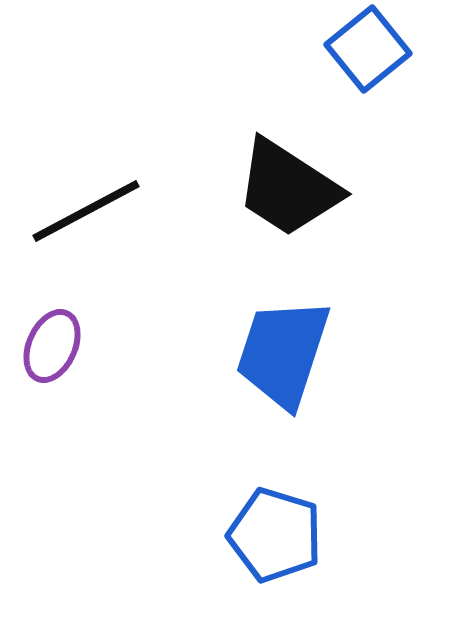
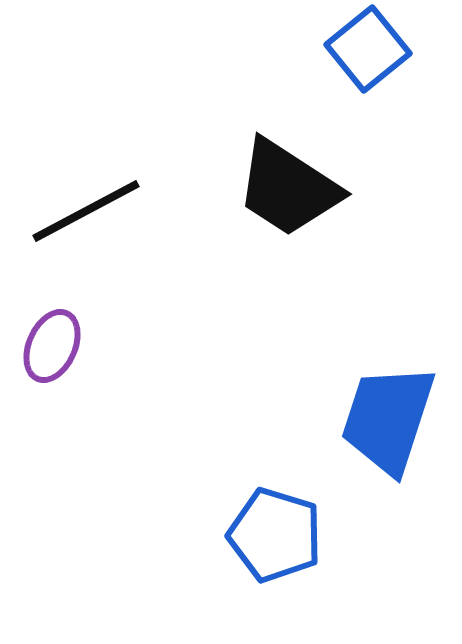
blue trapezoid: moved 105 px right, 66 px down
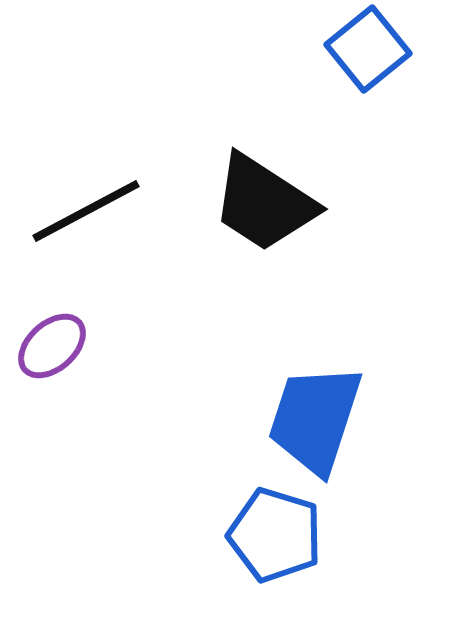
black trapezoid: moved 24 px left, 15 px down
purple ellipse: rotated 24 degrees clockwise
blue trapezoid: moved 73 px left
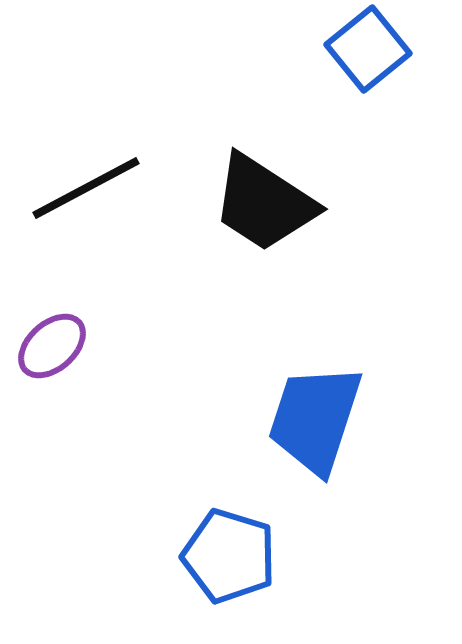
black line: moved 23 px up
blue pentagon: moved 46 px left, 21 px down
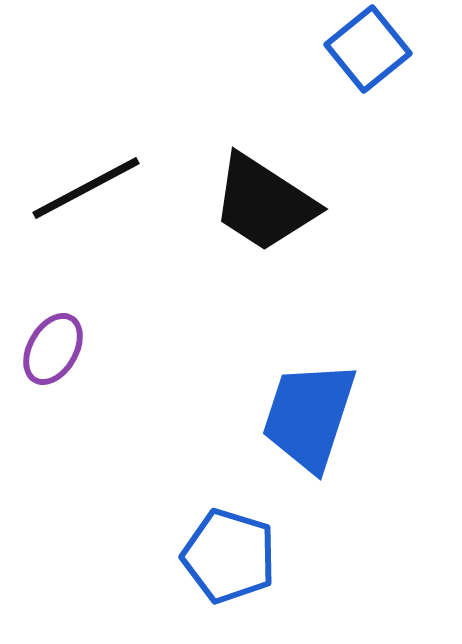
purple ellipse: moved 1 px right, 3 px down; rotated 18 degrees counterclockwise
blue trapezoid: moved 6 px left, 3 px up
